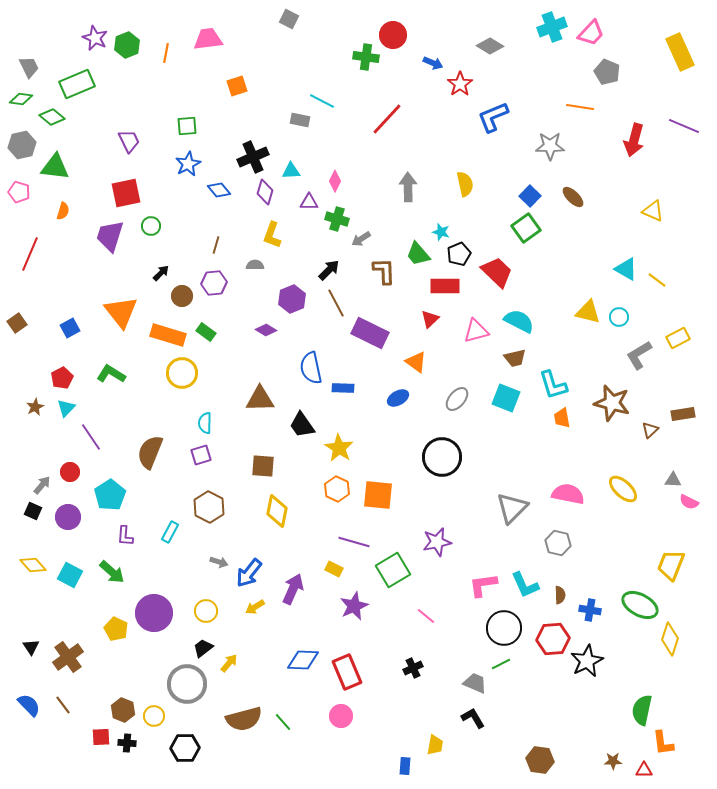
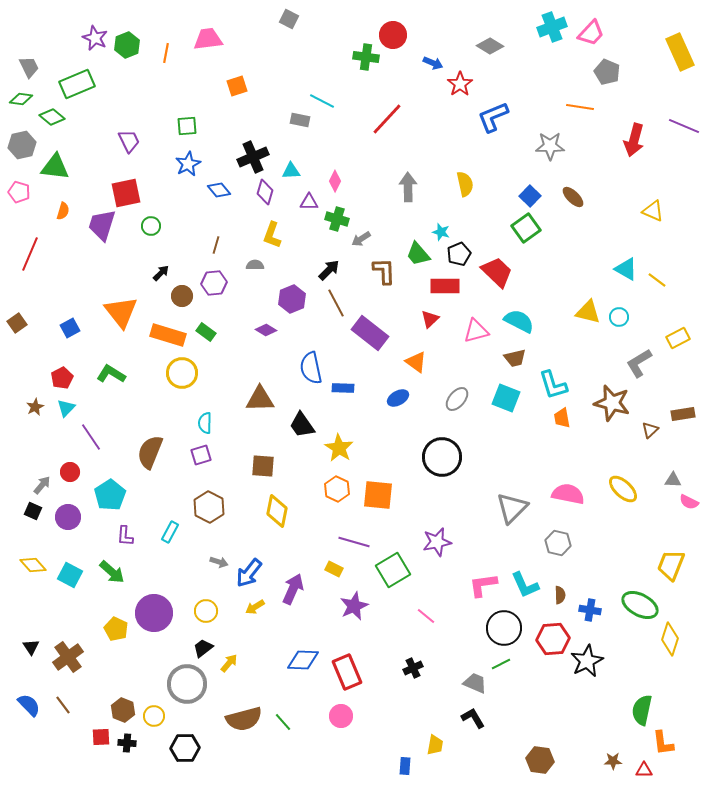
purple trapezoid at (110, 236): moved 8 px left, 11 px up
purple rectangle at (370, 333): rotated 12 degrees clockwise
gray L-shape at (639, 355): moved 8 px down
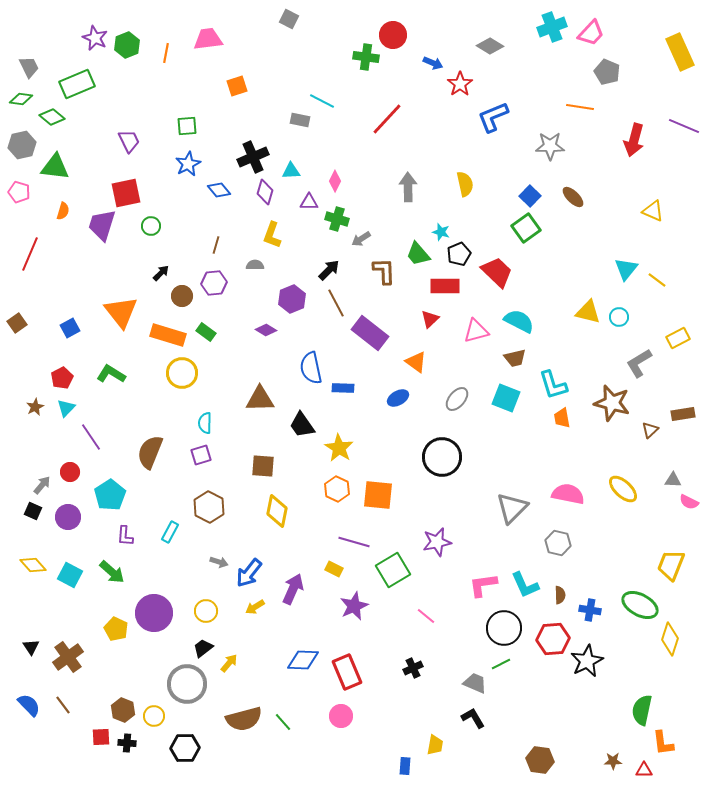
cyan triangle at (626, 269): rotated 40 degrees clockwise
